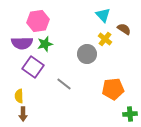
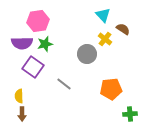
brown semicircle: moved 1 px left
orange pentagon: moved 2 px left
brown arrow: moved 1 px left
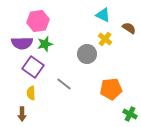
cyan triangle: rotated 21 degrees counterclockwise
brown semicircle: moved 6 px right, 1 px up
yellow semicircle: moved 12 px right, 3 px up
green cross: rotated 32 degrees clockwise
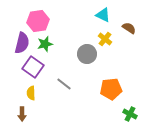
purple semicircle: rotated 75 degrees counterclockwise
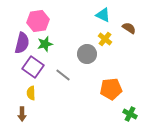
gray line: moved 1 px left, 9 px up
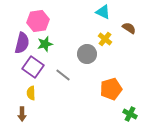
cyan triangle: moved 3 px up
orange pentagon: rotated 10 degrees counterclockwise
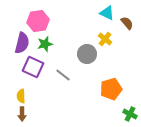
cyan triangle: moved 4 px right, 1 px down
brown semicircle: moved 2 px left, 5 px up; rotated 16 degrees clockwise
purple square: rotated 10 degrees counterclockwise
yellow semicircle: moved 10 px left, 3 px down
